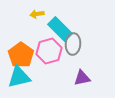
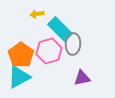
cyan triangle: rotated 15 degrees counterclockwise
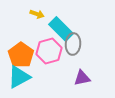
yellow arrow: rotated 152 degrees counterclockwise
cyan rectangle: moved 1 px right
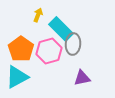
yellow arrow: moved 1 px right, 1 px down; rotated 88 degrees counterclockwise
orange pentagon: moved 6 px up
cyan triangle: moved 2 px left
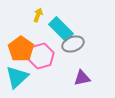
gray ellipse: rotated 65 degrees clockwise
pink hexagon: moved 8 px left, 5 px down
cyan triangle: rotated 15 degrees counterclockwise
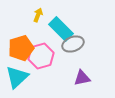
orange pentagon: moved 1 px up; rotated 20 degrees clockwise
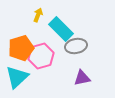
gray ellipse: moved 3 px right, 2 px down; rotated 10 degrees clockwise
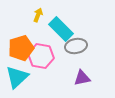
pink hexagon: rotated 25 degrees clockwise
